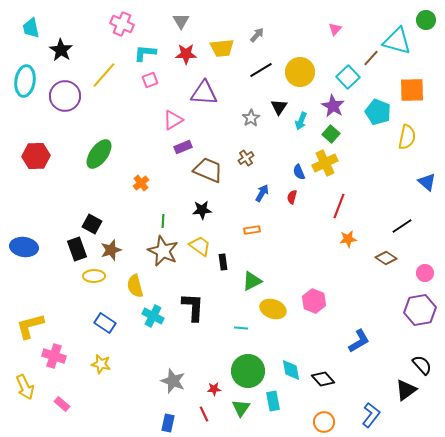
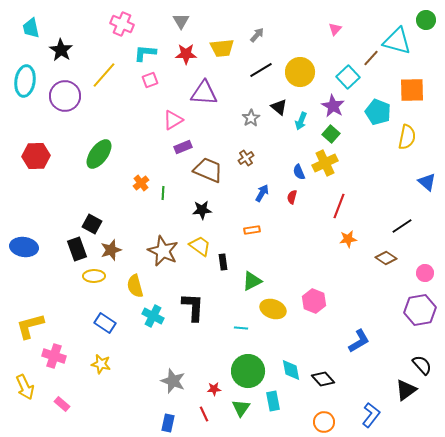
black triangle at (279, 107): rotated 24 degrees counterclockwise
green line at (163, 221): moved 28 px up
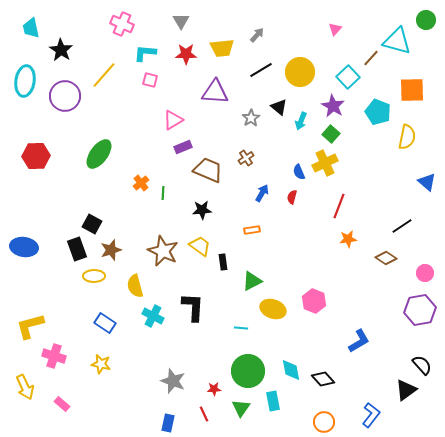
pink square at (150, 80): rotated 35 degrees clockwise
purple triangle at (204, 93): moved 11 px right, 1 px up
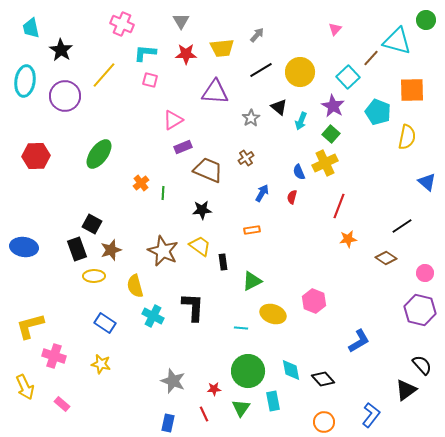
yellow ellipse at (273, 309): moved 5 px down
purple hexagon at (420, 310): rotated 24 degrees clockwise
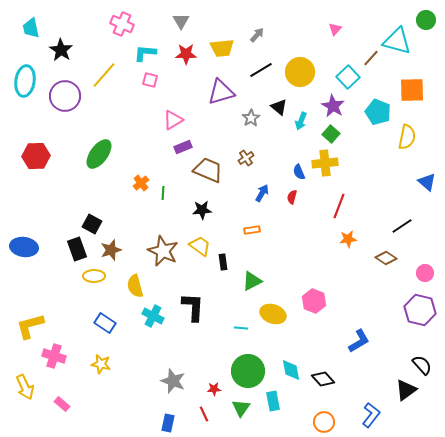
purple triangle at (215, 92): moved 6 px right; rotated 20 degrees counterclockwise
yellow cross at (325, 163): rotated 20 degrees clockwise
